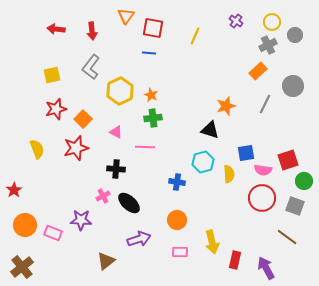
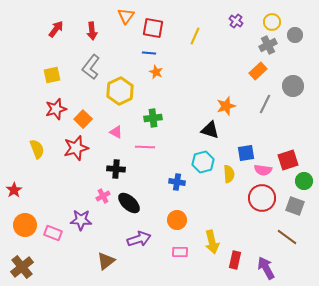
red arrow at (56, 29): rotated 120 degrees clockwise
orange star at (151, 95): moved 5 px right, 23 px up
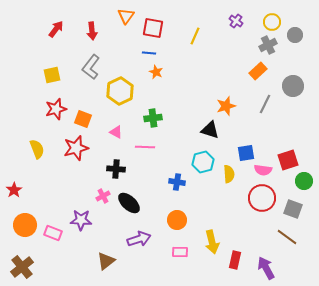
orange square at (83, 119): rotated 24 degrees counterclockwise
gray square at (295, 206): moved 2 px left, 3 px down
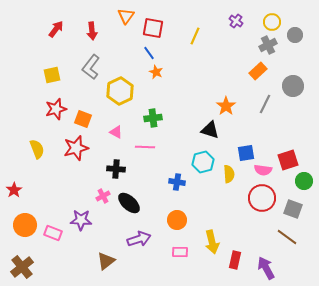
blue line at (149, 53): rotated 48 degrees clockwise
orange star at (226, 106): rotated 18 degrees counterclockwise
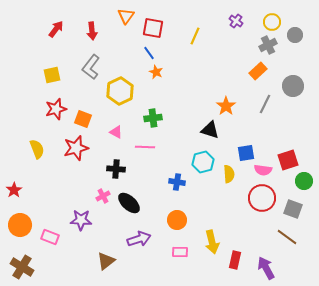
orange circle at (25, 225): moved 5 px left
pink rectangle at (53, 233): moved 3 px left, 4 px down
brown cross at (22, 267): rotated 20 degrees counterclockwise
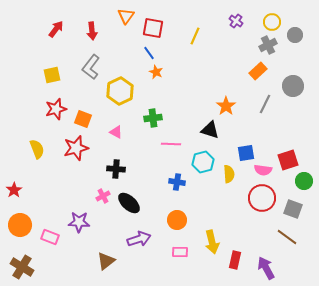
pink line at (145, 147): moved 26 px right, 3 px up
purple star at (81, 220): moved 2 px left, 2 px down
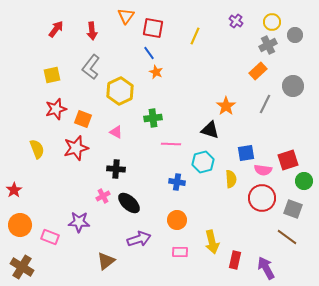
yellow semicircle at (229, 174): moved 2 px right, 5 px down
